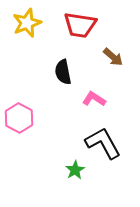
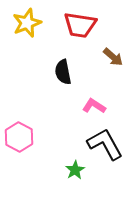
pink L-shape: moved 7 px down
pink hexagon: moved 19 px down
black L-shape: moved 2 px right, 1 px down
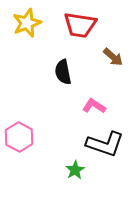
black L-shape: rotated 138 degrees clockwise
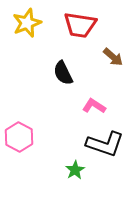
black semicircle: moved 1 px down; rotated 15 degrees counterclockwise
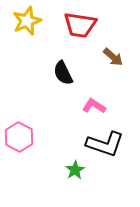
yellow star: moved 2 px up
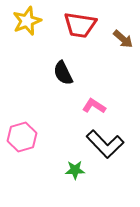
brown arrow: moved 10 px right, 18 px up
pink hexagon: moved 3 px right; rotated 16 degrees clockwise
black L-shape: rotated 27 degrees clockwise
green star: rotated 30 degrees clockwise
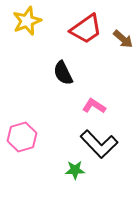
red trapezoid: moved 6 px right, 4 px down; rotated 44 degrees counterclockwise
black L-shape: moved 6 px left
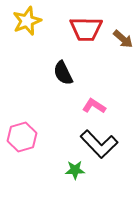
red trapezoid: rotated 36 degrees clockwise
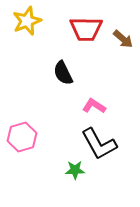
black L-shape: rotated 15 degrees clockwise
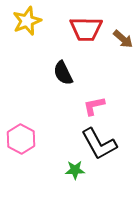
pink L-shape: rotated 45 degrees counterclockwise
pink hexagon: moved 1 px left, 2 px down; rotated 16 degrees counterclockwise
